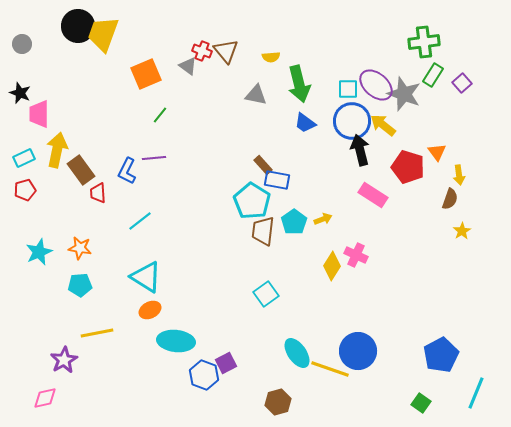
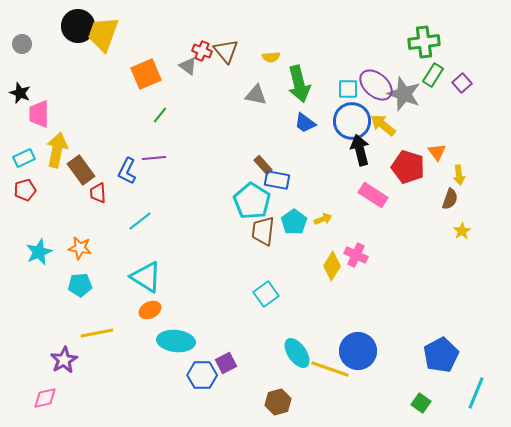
blue hexagon at (204, 375): moved 2 px left; rotated 20 degrees counterclockwise
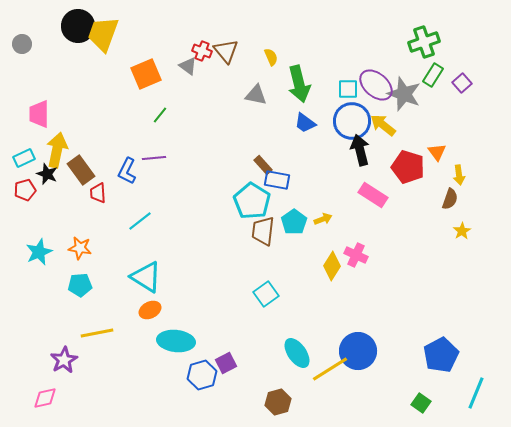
green cross at (424, 42): rotated 12 degrees counterclockwise
yellow semicircle at (271, 57): rotated 108 degrees counterclockwise
black star at (20, 93): moved 27 px right, 81 px down
yellow line at (330, 369): rotated 51 degrees counterclockwise
blue hexagon at (202, 375): rotated 16 degrees counterclockwise
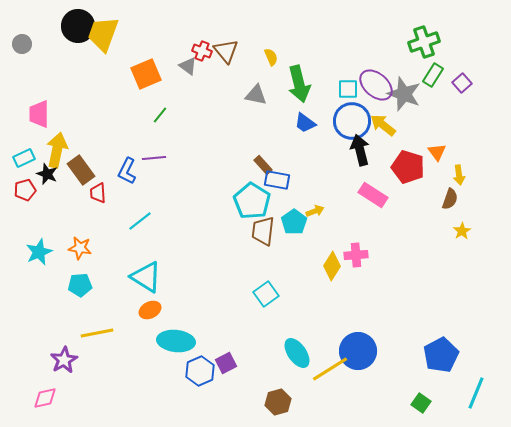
yellow arrow at (323, 219): moved 8 px left, 8 px up
pink cross at (356, 255): rotated 30 degrees counterclockwise
blue hexagon at (202, 375): moved 2 px left, 4 px up; rotated 8 degrees counterclockwise
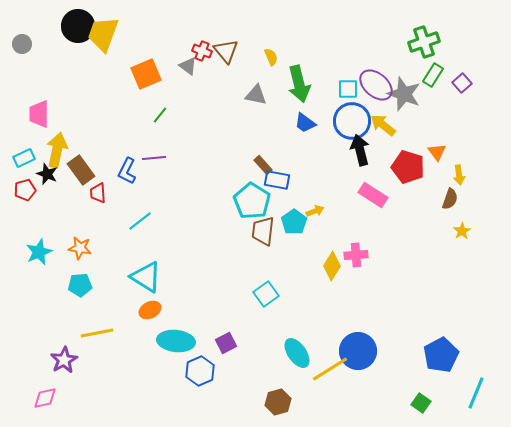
purple square at (226, 363): moved 20 px up
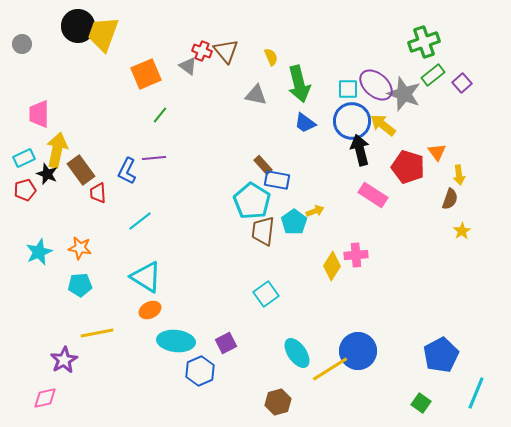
green rectangle at (433, 75): rotated 20 degrees clockwise
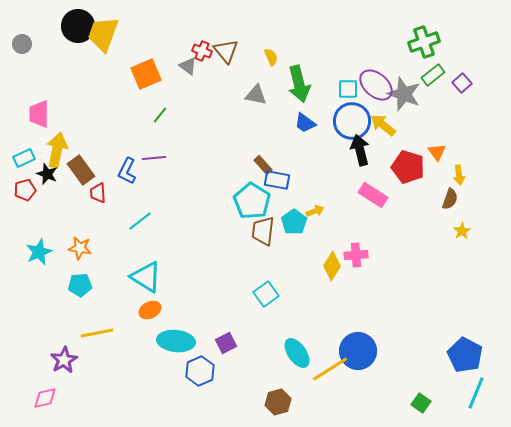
blue pentagon at (441, 355): moved 24 px right; rotated 16 degrees counterclockwise
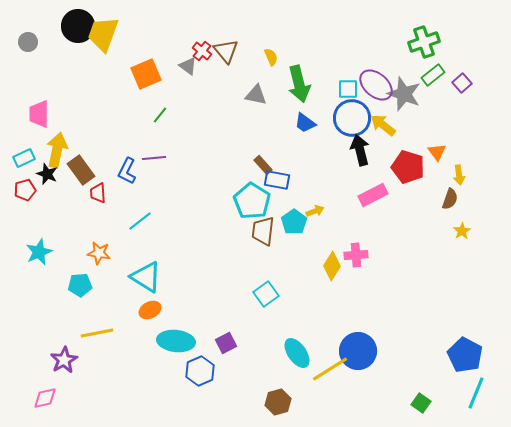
gray circle at (22, 44): moved 6 px right, 2 px up
red cross at (202, 51): rotated 18 degrees clockwise
blue circle at (352, 121): moved 3 px up
pink rectangle at (373, 195): rotated 60 degrees counterclockwise
orange star at (80, 248): moved 19 px right, 5 px down
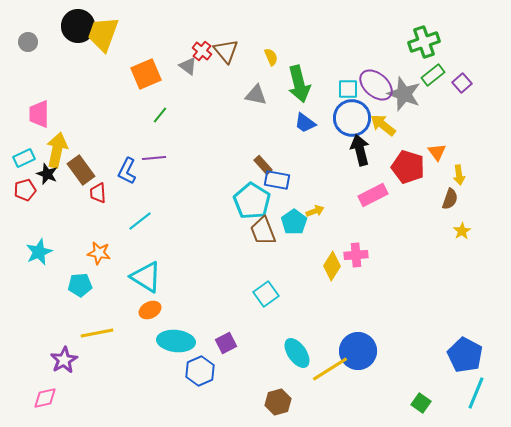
brown trapezoid at (263, 231): rotated 28 degrees counterclockwise
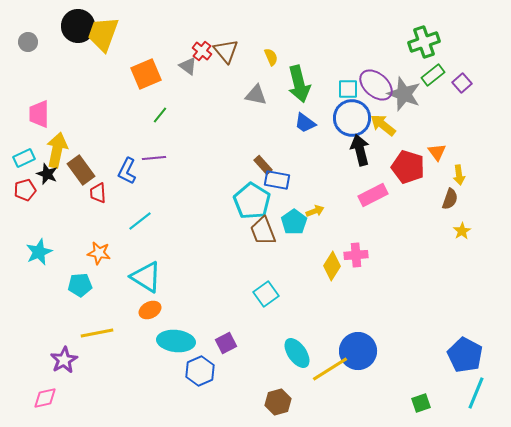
green square at (421, 403): rotated 36 degrees clockwise
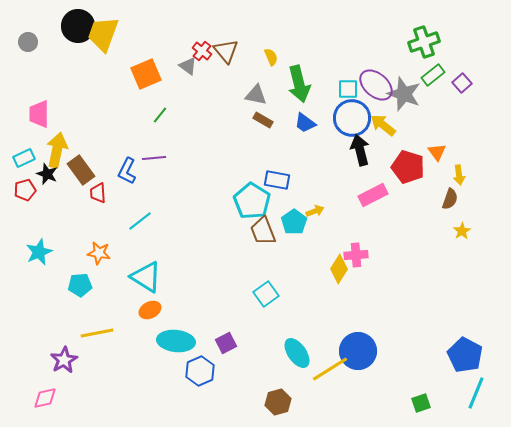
brown rectangle at (263, 165): moved 45 px up; rotated 18 degrees counterclockwise
yellow diamond at (332, 266): moved 7 px right, 3 px down
